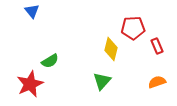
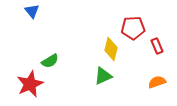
green triangle: moved 1 px right, 5 px up; rotated 24 degrees clockwise
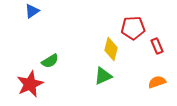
blue triangle: rotated 35 degrees clockwise
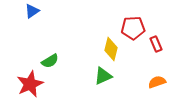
red rectangle: moved 1 px left, 2 px up
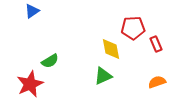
yellow diamond: rotated 25 degrees counterclockwise
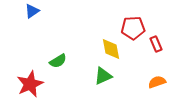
green semicircle: moved 8 px right
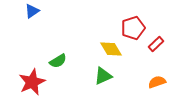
red pentagon: rotated 15 degrees counterclockwise
red rectangle: rotated 70 degrees clockwise
yellow diamond: rotated 20 degrees counterclockwise
red star: moved 2 px right, 2 px up
